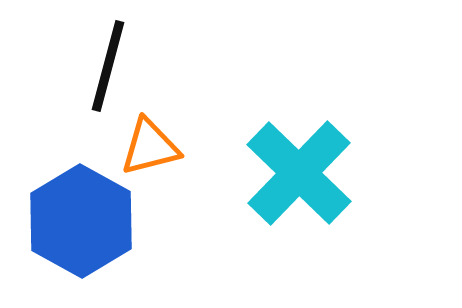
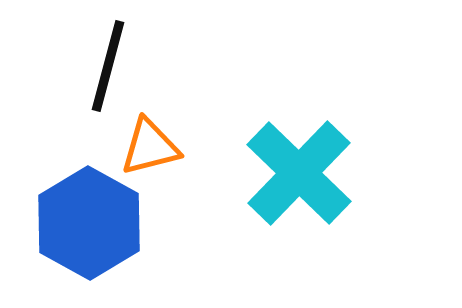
blue hexagon: moved 8 px right, 2 px down
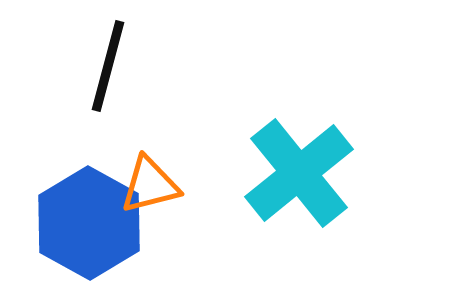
orange triangle: moved 38 px down
cyan cross: rotated 7 degrees clockwise
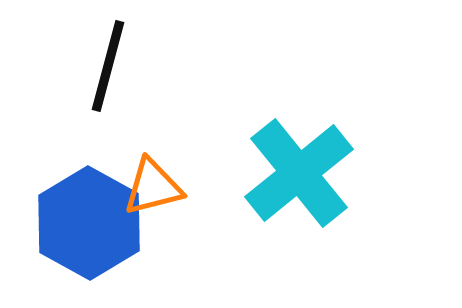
orange triangle: moved 3 px right, 2 px down
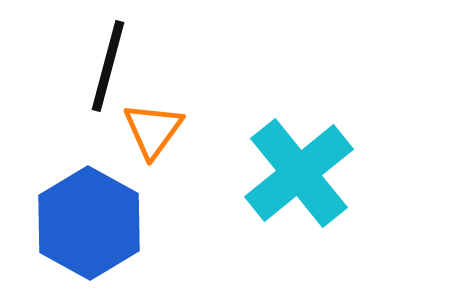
orange triangle: moved 57 px up; rotated 40 degrees counterclockwise
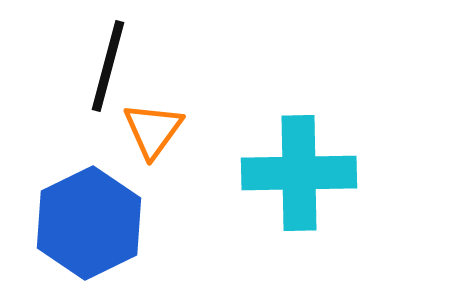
cyan cross: rotated 38 degrees clockwise
blue hexagon: rotated 5 degrees clockwise
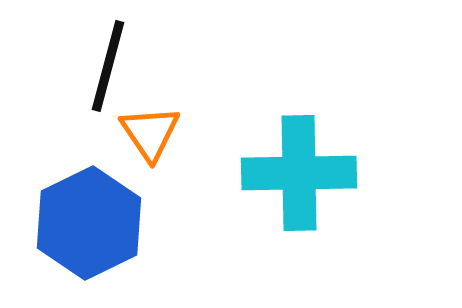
orange triangle: moved 3 px left, 3 px down; rotated 10 degrees counterclockwise
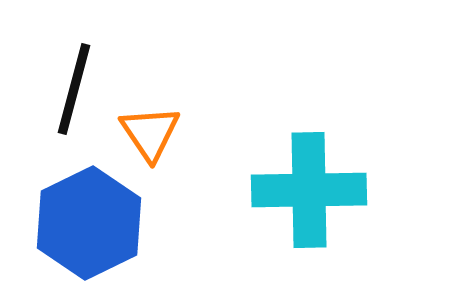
black line: moved 34 px left, 23 px down
cyan cross: moved 10 px right, 17 px down
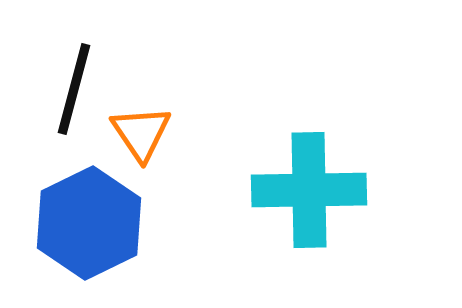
orange triangle: moved 9 px left
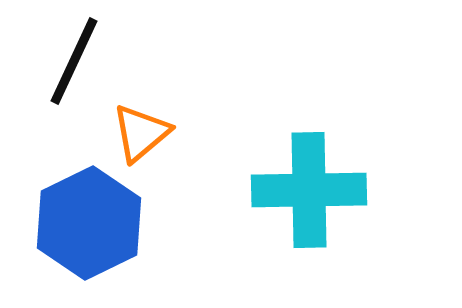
black line: moved 28 px up; rotated 10 degrees clockwise
orange triangle: rotated 24 degrees clockwise
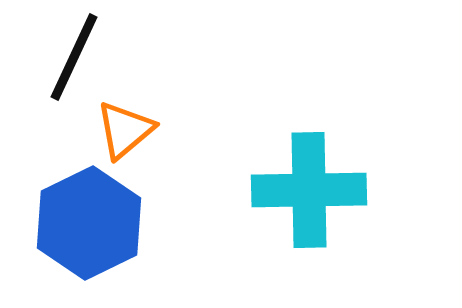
black line: moved 4 px up
orange triangle: moved 16 px left, 3 px up
